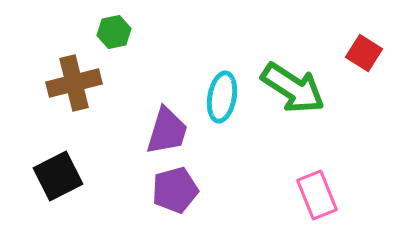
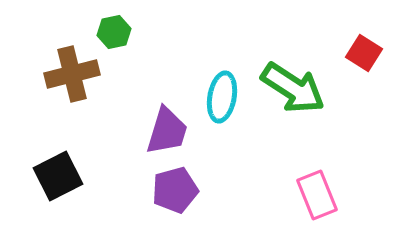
brown cross: moved 2 px left, 9 px up
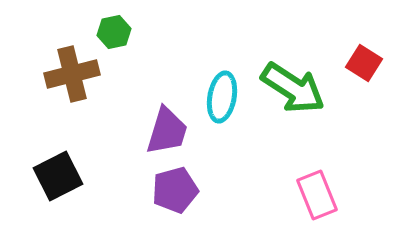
red square: moved 10 px down
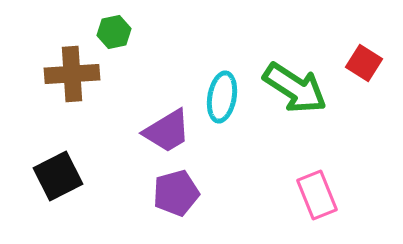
brown cross: rotated 10 degrees clockwise
green arrow: moved 2 px right
purple trapezoid: rotated 42 degrees clockwise
purple pentagon: moved 1 px right, 3 px down
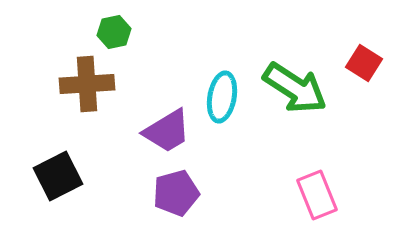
brown cross: moved 15 px right, 10 px down
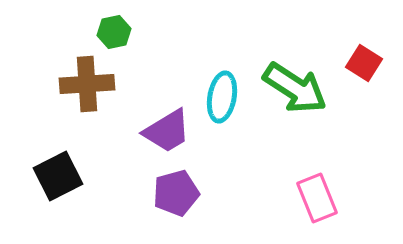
pink rectangle: moved 3 px down
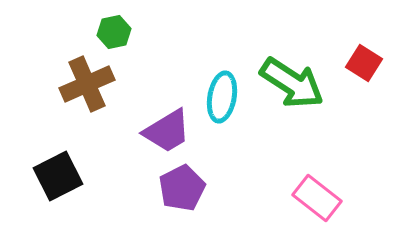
brown cross: rotated 20 degrees counterclockwise
green arrow: moved 3 px left, 5 px up
purple pentagon: moved 6 px right, 5 px up; rotated 12 degrees counterclockwise
pink rectangle: rotated 30 degrees counterclockwise
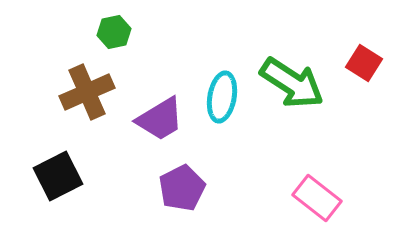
brown cross: moved 8 px down
purple trapezoid: moved 7 px left, 12 px up
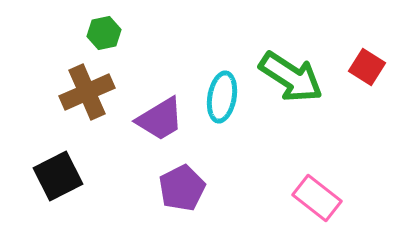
green hexagon: moved 10 px left, 1 px down
red square: moved 3 px right, 4 px down
green arrow: moved 1 px left, 6 px up
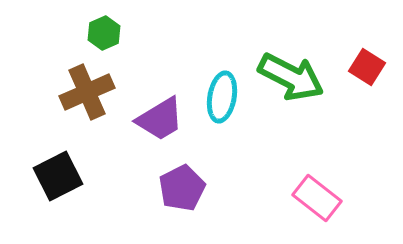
green hexagon: rotated 12 degrees counterclockwise
green arrow: rotated 6 degrees counterclockwise
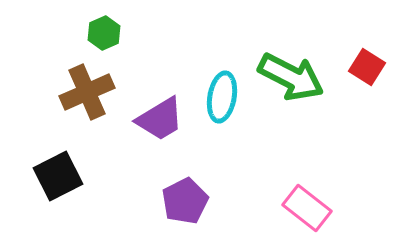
purple pentagon: moved 3 px right, 13 px down
pink rectangle: moved 10 px left, 10 px down
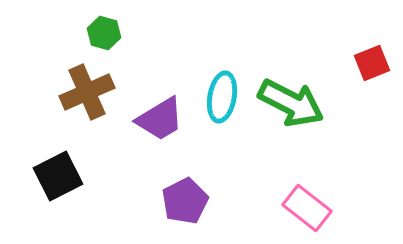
green hexagon: rotated 20 degrees counterclockwise
red square: moved 5 px right, 4 px up; rotated 36 degrees clockwise
green arrow: moved 26 px down
